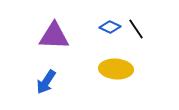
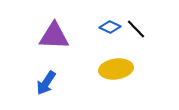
black line: rotated 10 degrees counterclockwise
yellow ellipse: rotated 12 degrees counterclockwise
blue arrow: moved 1 px down
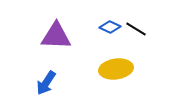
black line: rotated 15 degrees counterclockwise
purple triangle: moved 2 px right
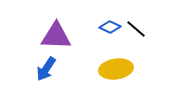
black line: rotated 10 degrees clockwise
blue arrow: moved 14 px up
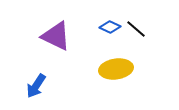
purple triangle: rotated 24 degrees clockwise
blue arrow: moved 10 px left, 17 px down
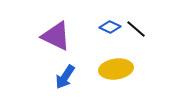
blue arrow: moved 29 px right, 9 px up
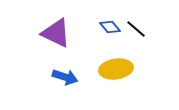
blue diamond: rotated 25 degrees clockwise
purple triangle: moved 3 px up
blue arrow: rotated 105 degrees counterclockwise
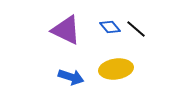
purple triangle: moved 10 px right, 3 px up
blue arrow: moved 6 px right
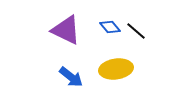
black line: moved 2 px down
blue arrow: rotated 20 degrees clockwise
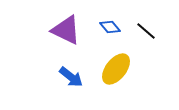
black line: moved 10 px right
yellow ellipse: rotated 44 degrees counterclockwise
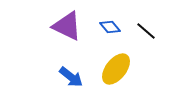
purple triangle: moved 1 px right, 4 px up
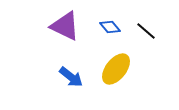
purple triangle: moved 2 px left
